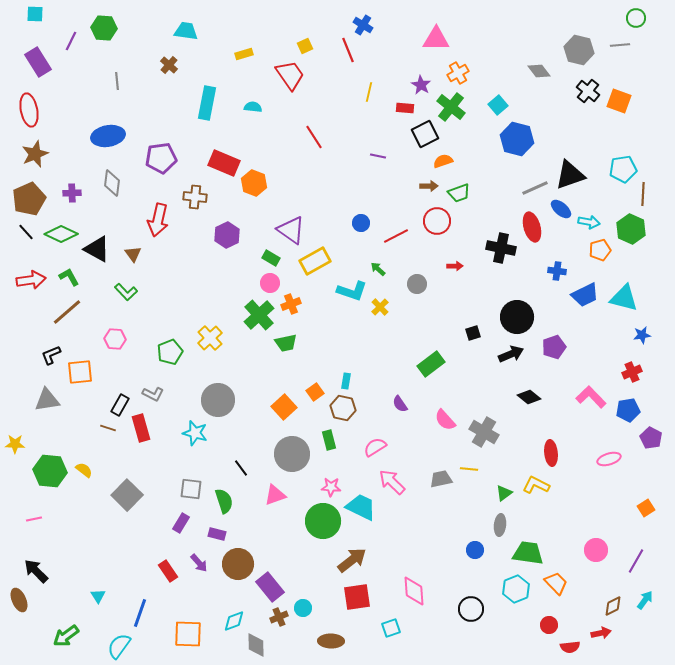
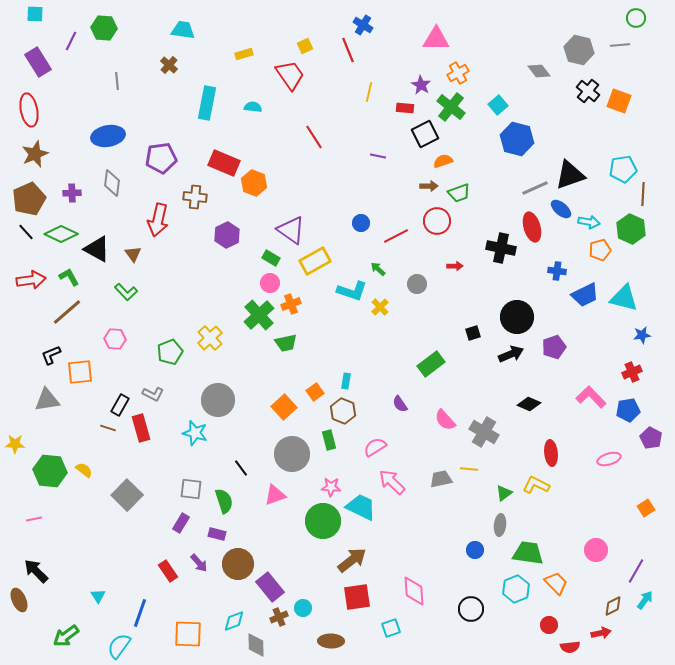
cyan trapezoid at (186, 31): moved 3 px left, 1 px up
black diamond at (529, 397): moved 7 px down; rotated 15 degrees counterclockwise
brown hexagon at (343, 408): moved 3 px down; rotated 10 degrees clockwise
purple line at (636, 561): moved 10 px down
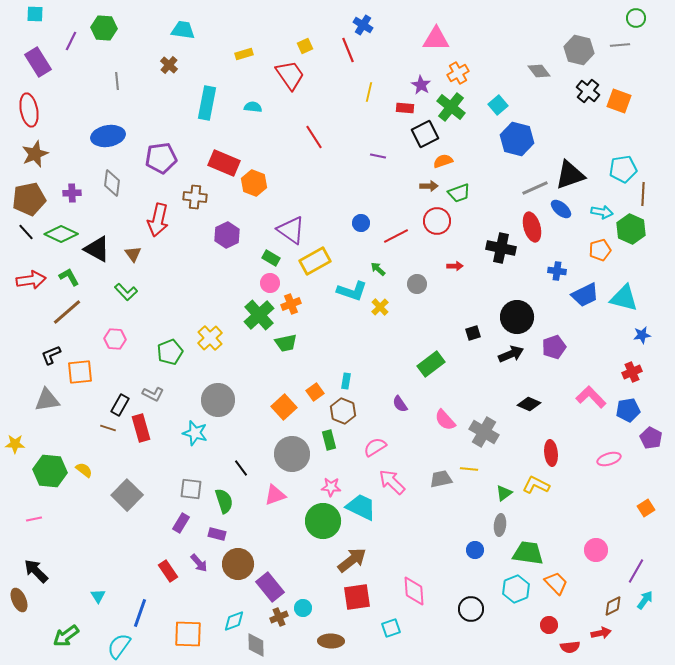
brown pentagon at (29, 199): rotated 12 degrees clockwise
cyan arrow at (589, 222): moved 13 px right, 10 px up
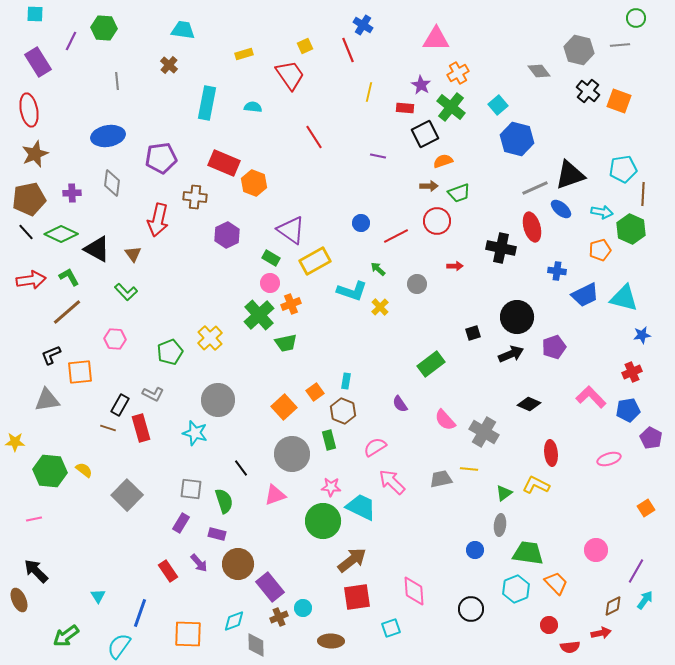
yellow star at (15, 444): moved 2 px up
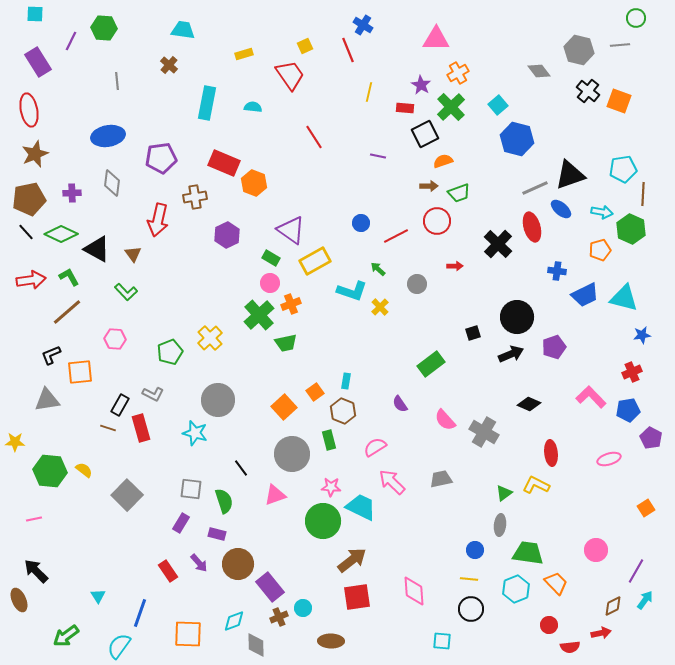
green cross at (451, 107): rotated 8 degrees clockwise
brown cross at (195, 197): rotated 15 degrees counterclockwise
black cross at (501, 248): moved 3 px left, 4 px up; rotated 32 degrees clockwise
yellow line at (469, 469): moved 110 px down
cyan square at (391, 628): moved 51 px right, 13 px down; rotated 24 degrees clockwise
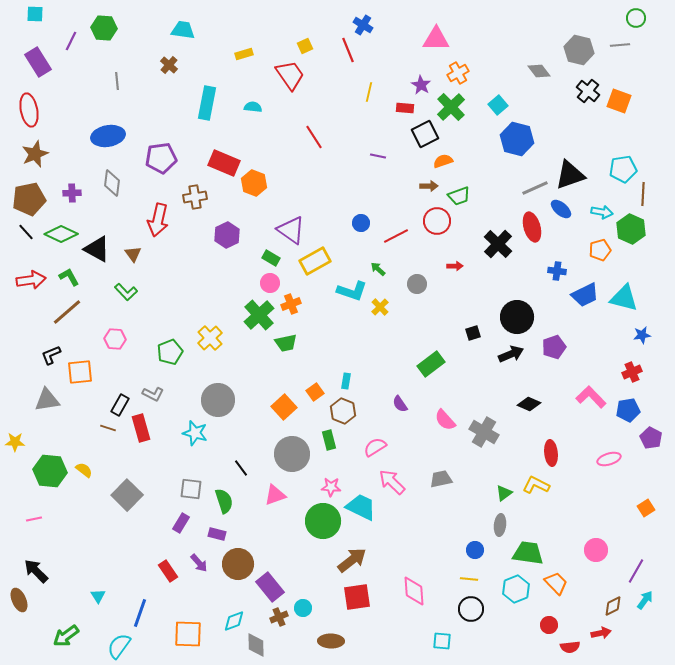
green trapezoid at (459, 193): moved 3 px down
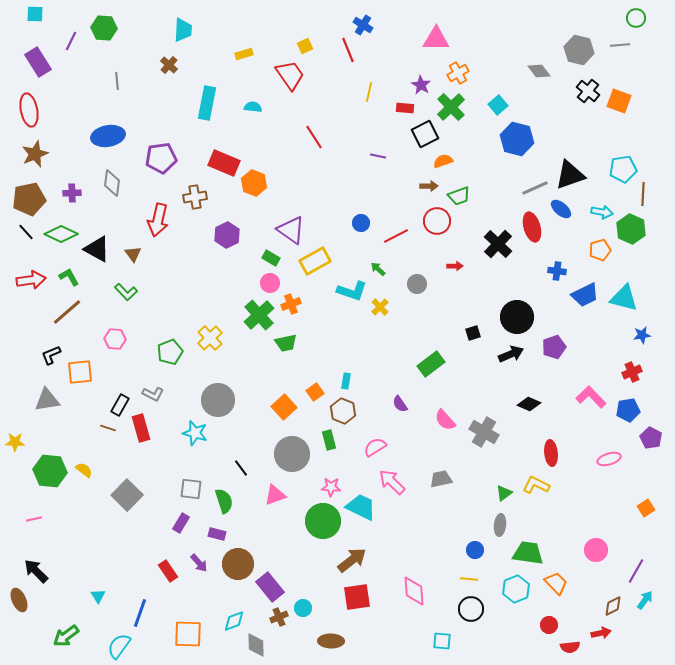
cyan trapezoid at (183, 30): rotated 85 degrees clockwise
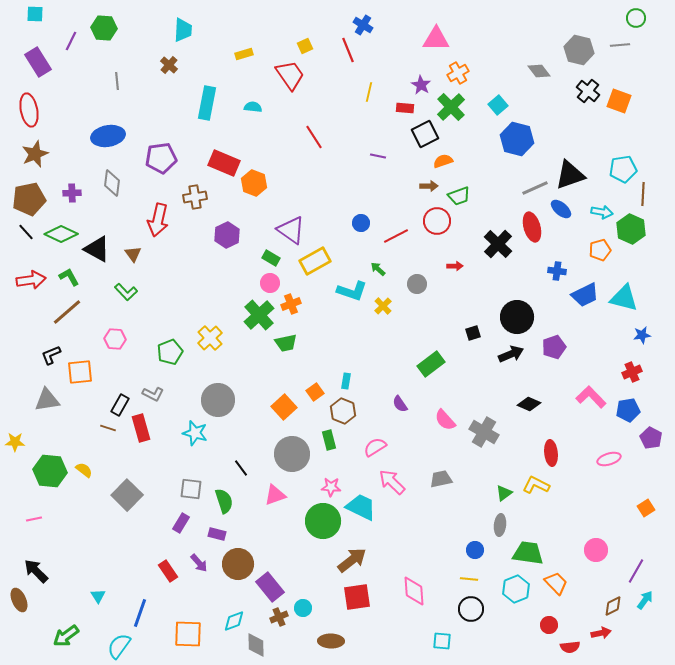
yellow cross at (380, 307): moved 3 px right, 1 px up
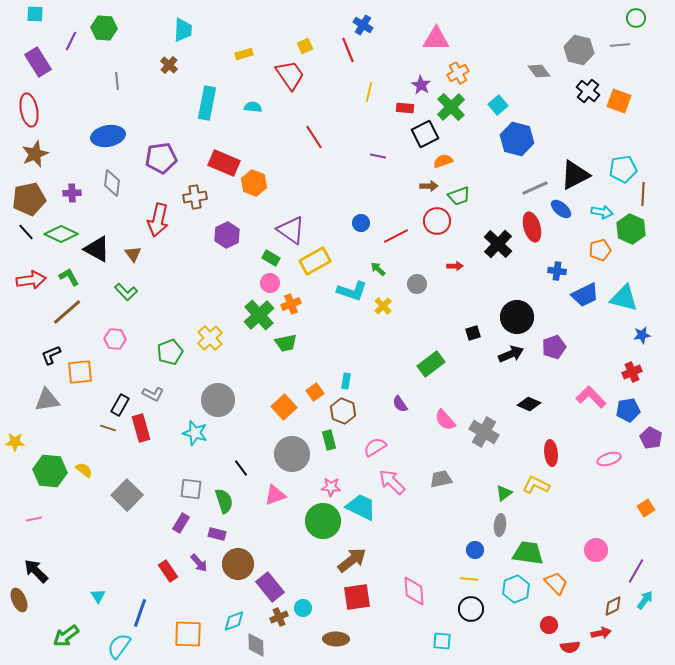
black triangle at (570, 175): moved 5 px right; rotated 8 degrees counterclockwise
brown ellipse at (331, 641): moved 5 px right, 2 px up
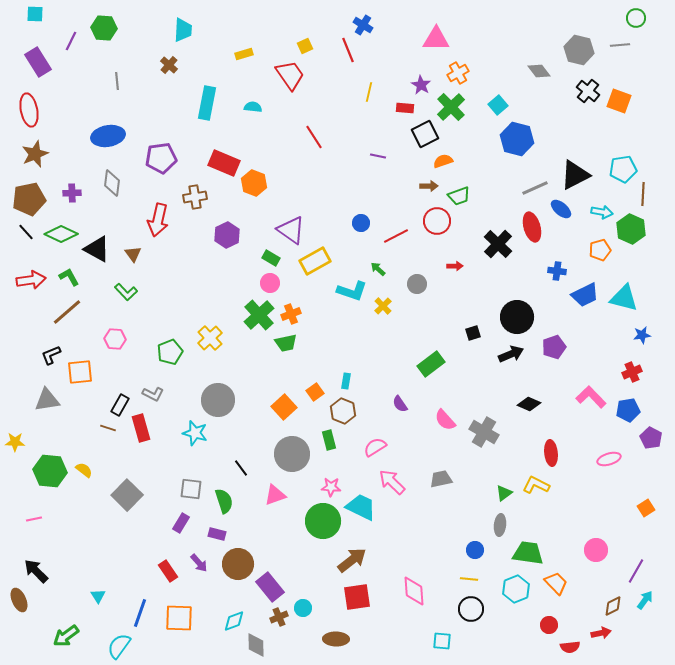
orange cross at (291, 304): moved 10 px down
orange square at (188, 634): moved 9 px left, 16 px up
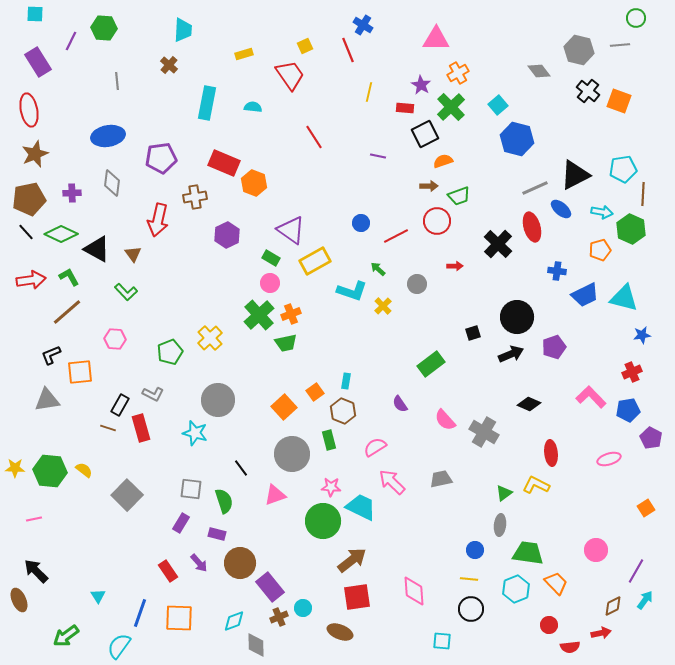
yellow star at (15, 442): moved 26 px down
brown circle at (238, 564): moved 2 px right, 1 px up
brown ellipse at (336, 639): moved 4 px right, 7 px up; rotated 20 degrees clockwise
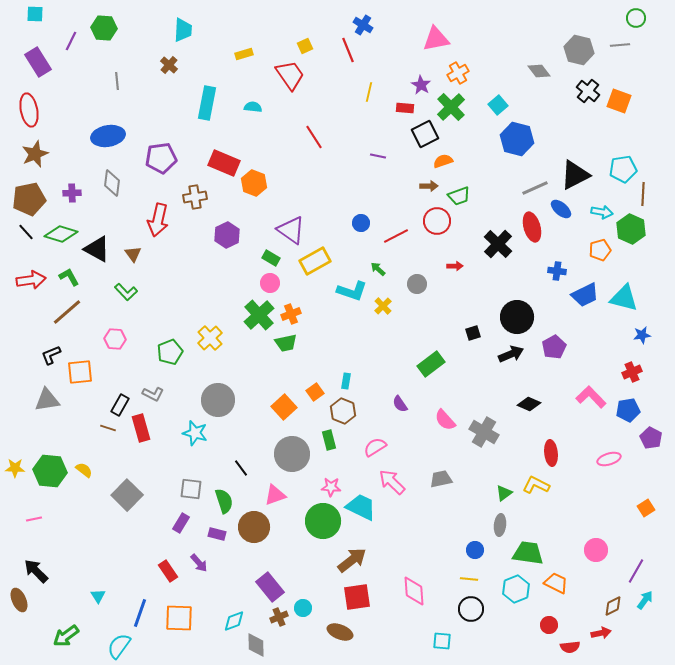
pink triangle at (436, 39): rotated 12 degrees counterclockwise
green diamond at (61, 234): rotated 8 degrees counterclockwise
purple pentagon at (554, 347): rotated 10 degrees counterclockwise
brown circle at (240, 563): moved 14 px right, 36 px up
orange trapezoid at (556, 583): rotated 20 degrees counterclockwise
